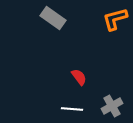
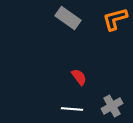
gray rectangle: moved 15 px right
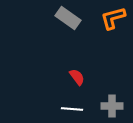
orange L-shape: moved 2 px left, 1 px up
red semicircle: moved 2 px left
gray cross: rotated 30 degrees clockwise
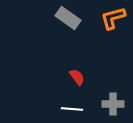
gray cross: moved 1 px right, 2 px up
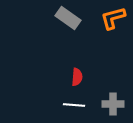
red semicircle: rotated 42 degrees clockwise
white line: moved 2 px right, 4 px up
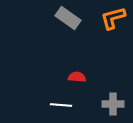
red semicircle: rotated 90 degrees counterclockwise
white line: moved 13 px left
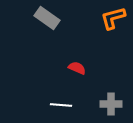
gray rectangle: moved 21 px left
red semicircle: moved 9 px up; rotated 18 degrees clockwise
gray cross: moved 2 px left
